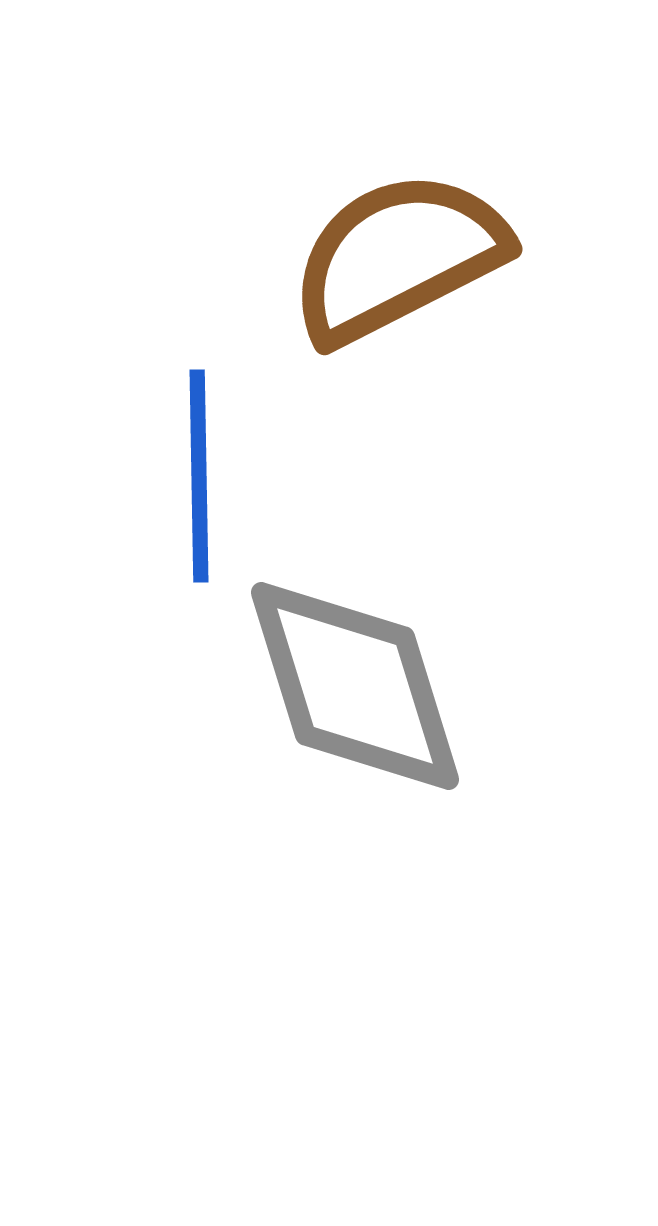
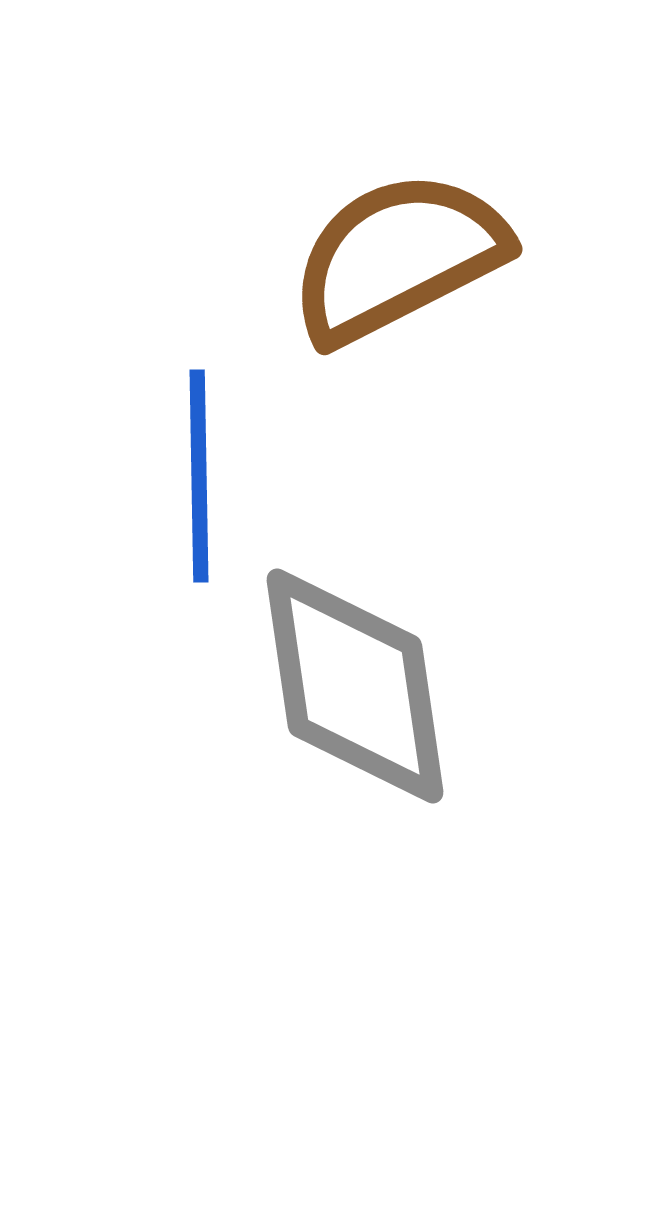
gray diamond: rotated 9 degrees clockwise
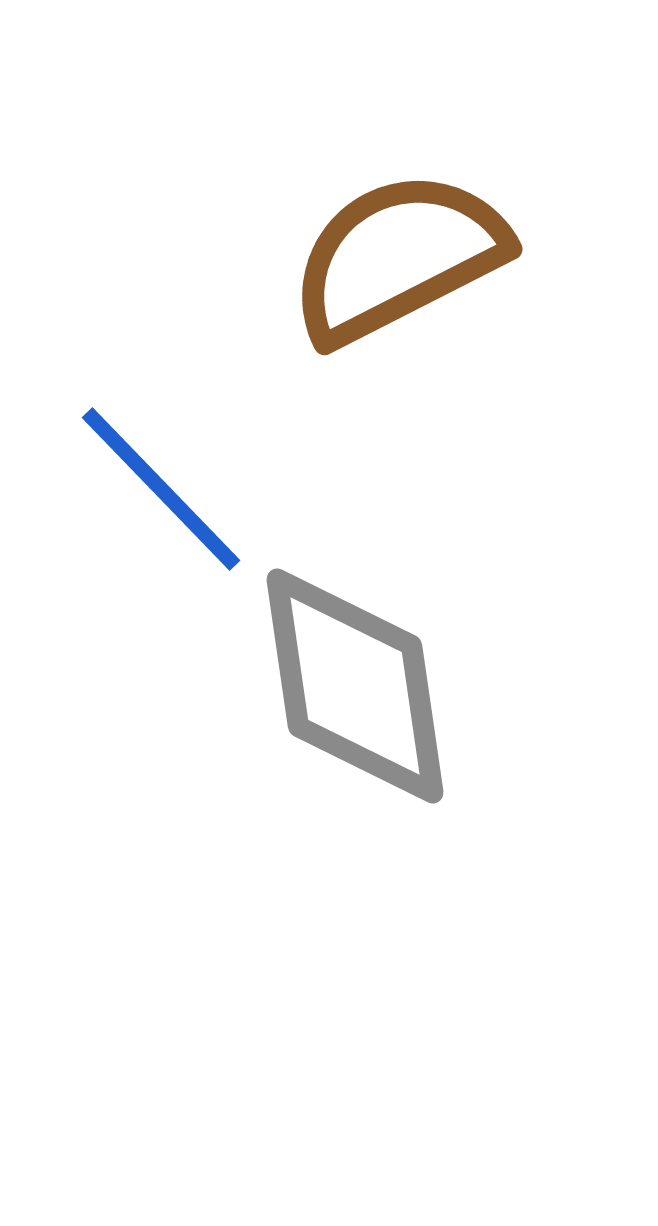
blue line: moved 38 px left, 13 px down; rotated 43 degrees counterclockwise
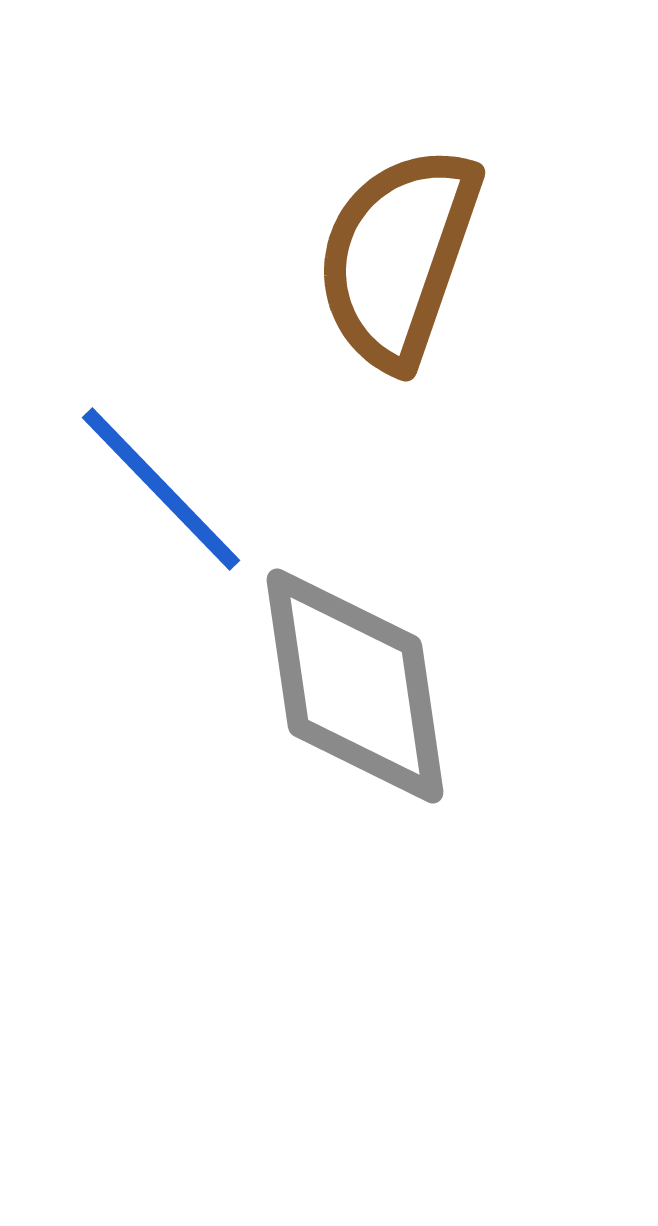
brown semicircle: rotated 44 degrees counterclockwise
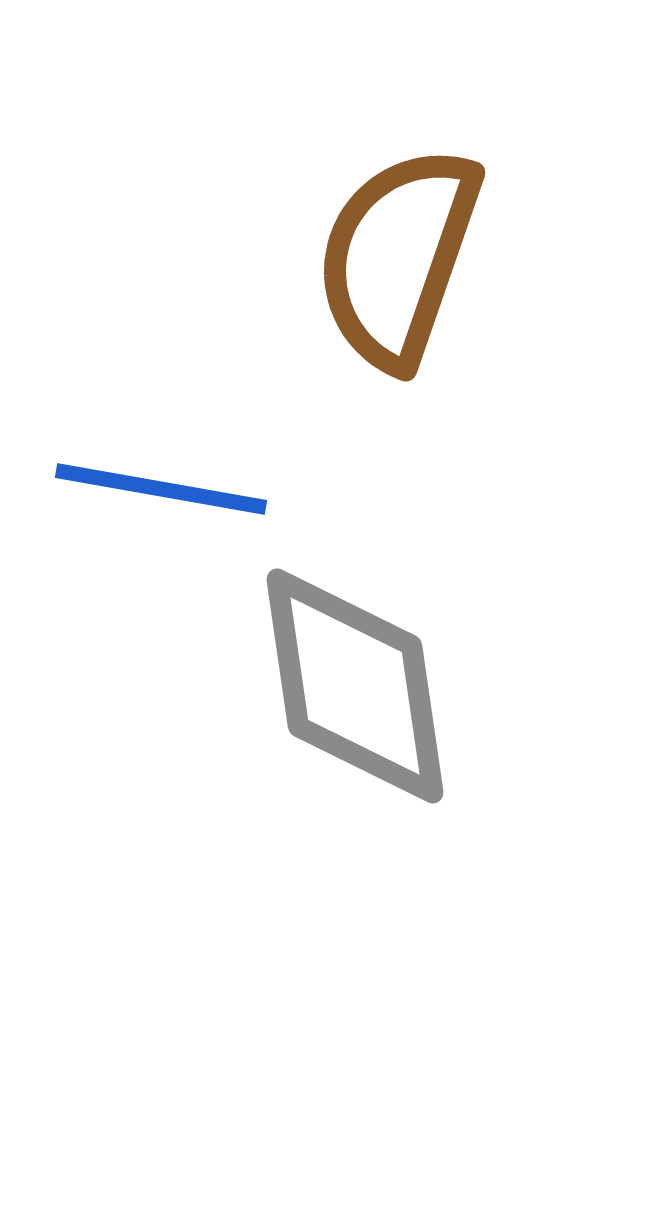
blue line: rotated 36 degrees counterclockwise
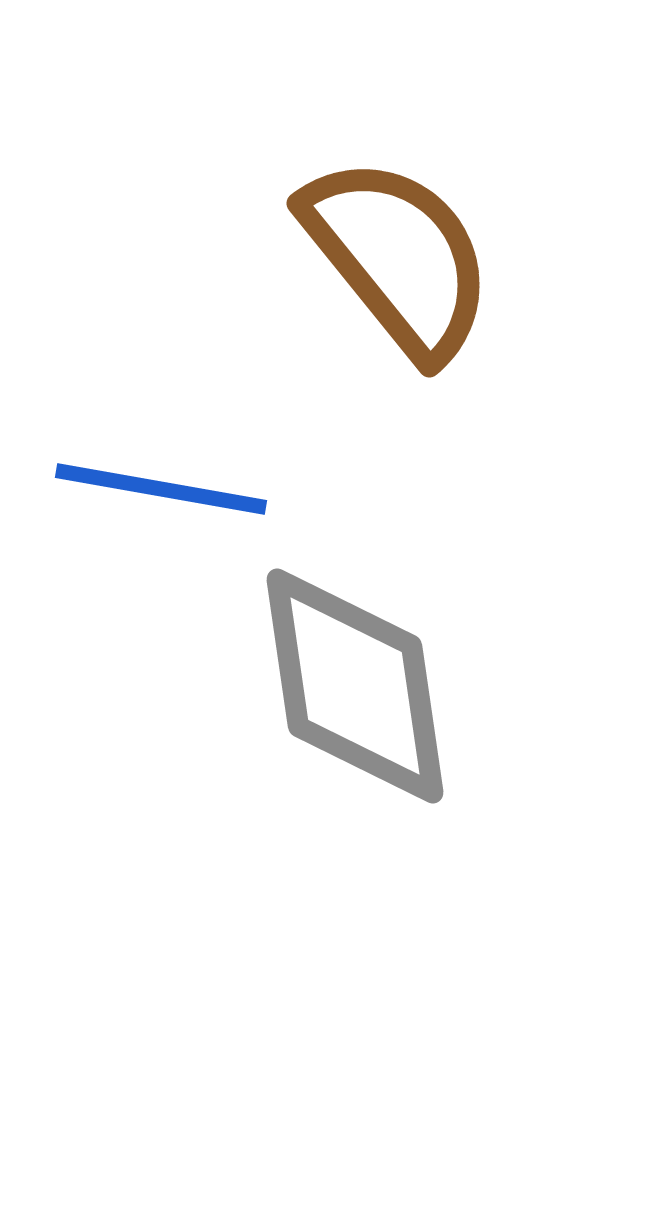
brown semicircle: rotated 122 degrees clockwise
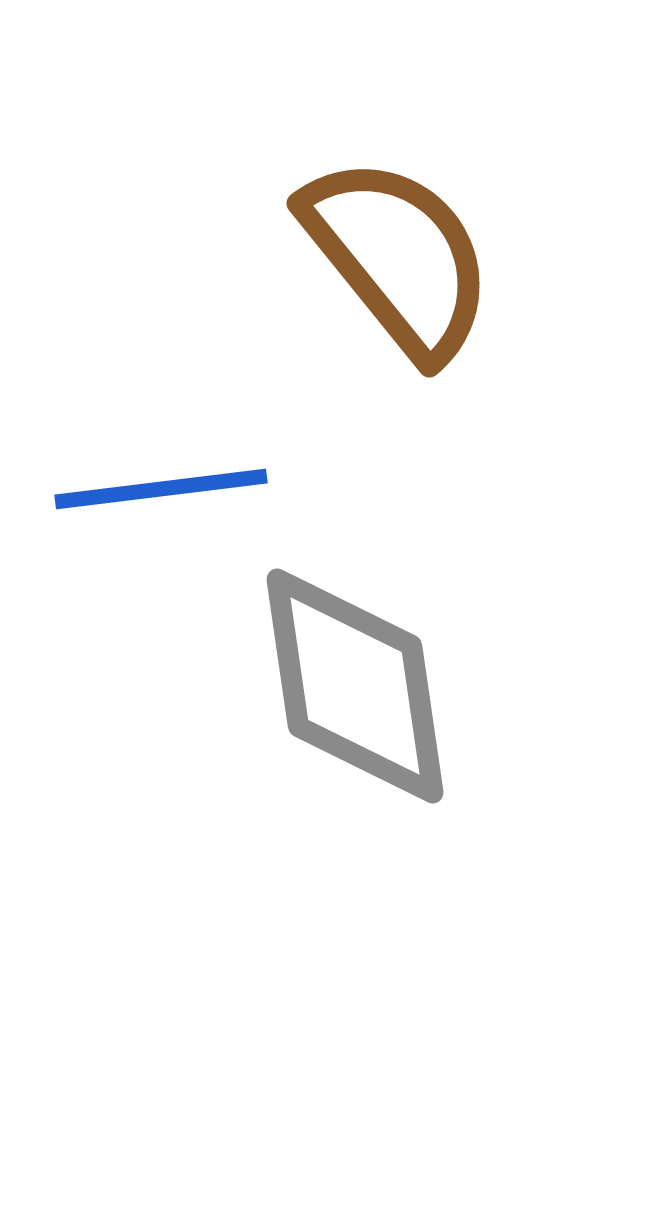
blue line: rotated 17 degrees counterclockwise
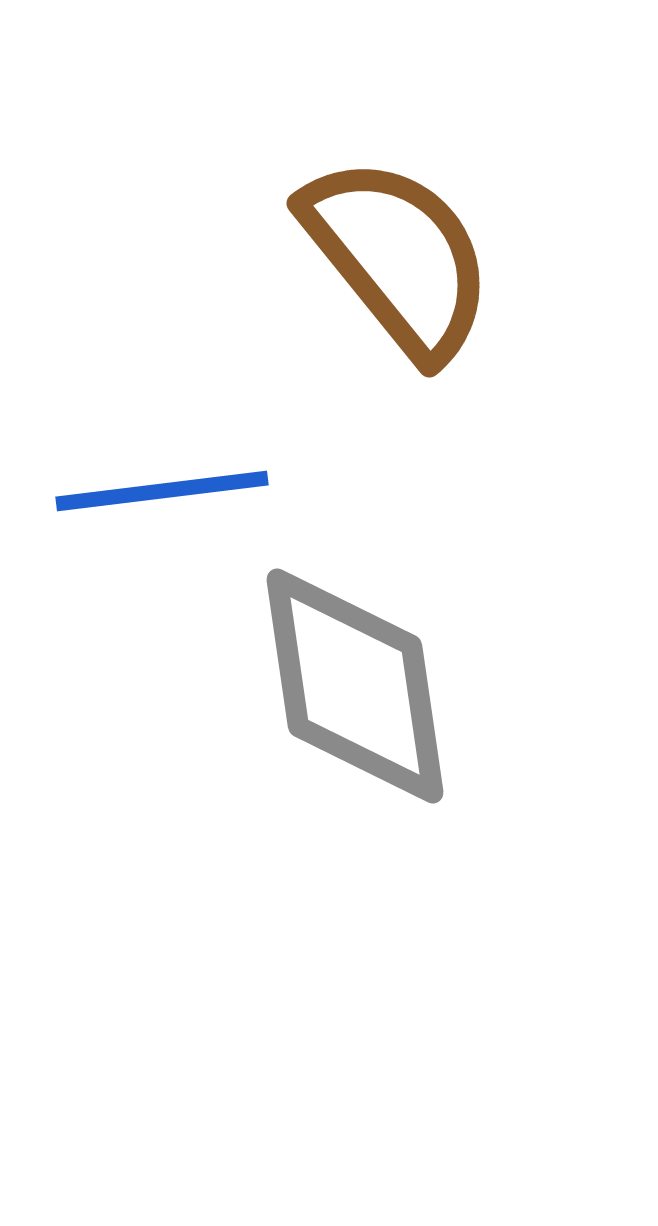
blue line: moved 1 px right, 2 px down
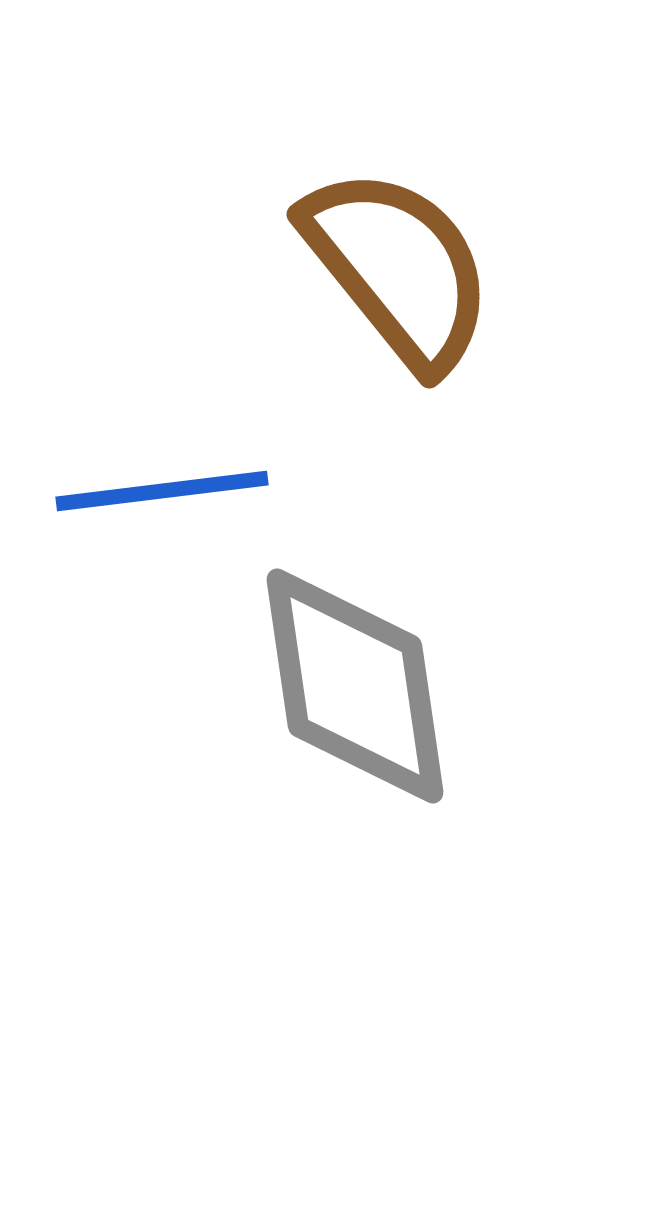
brown semicircle: moved 11 px down
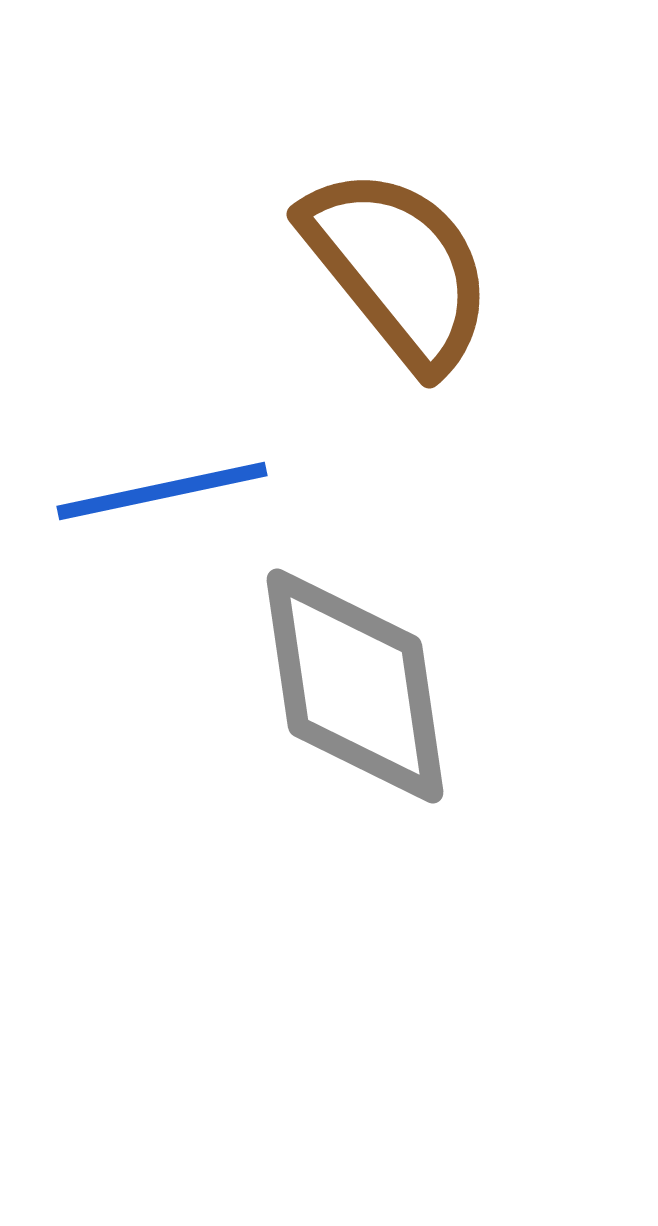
blue line: rotated 5 degrees counterclockwise
